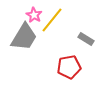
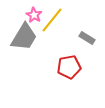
gray rectangle: moved 1 px right, 1 px up
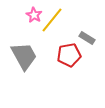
gray trapezoid: moved 19 px down; rotated 60 degrees counterclockwise
red pentagon: moved 12 px up
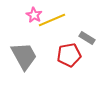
yellow line: rotated 28 degrees clockwise
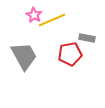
gray rectangle: rotated 21 degrees counterclockwise
red pentagon: moved 1 px right, 1 px up
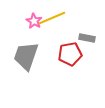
pink star: moved 6 px down
yellow line: moved 2 px up
gray trapezoid: moved 2 px right; rotated 132 degrees counterclockwise
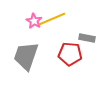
yellow line: moved 1 px down
red pentagon: rotated 15 degrees clockwise
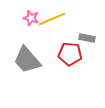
pink star: moved 3 px left, 3 px up; rotated 14 degrees counterclockwise
gray trapezoid: moved 1 px right, 4 px down; rotated 60 degrees counterclockwise
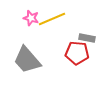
red pentagon: moved 7 px right, 1 px up
